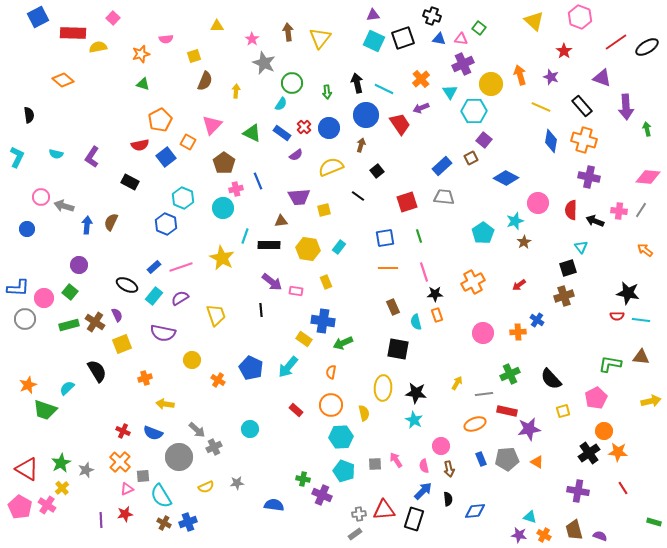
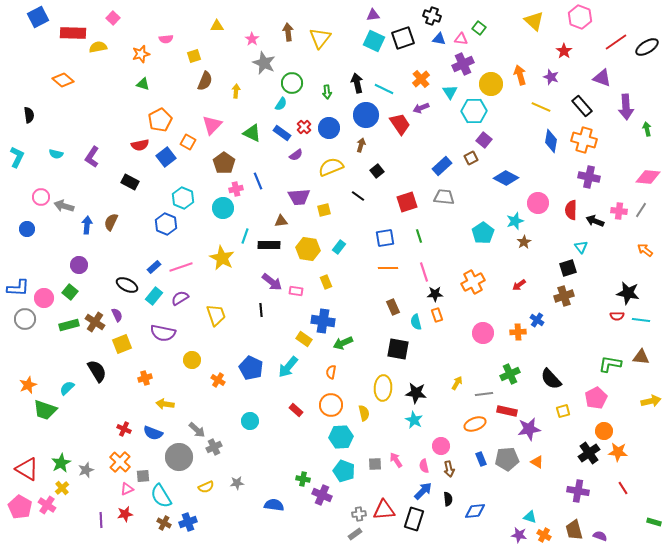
cyan circle at (250, 429): moved 8 px up
red cross at (123, 431): moved 1 px right, 2 px up
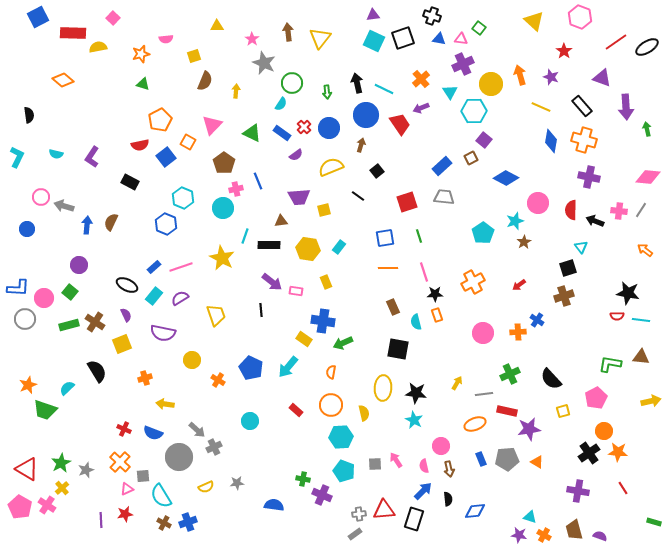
purple semicircle at (117, 315): moved 9 px right
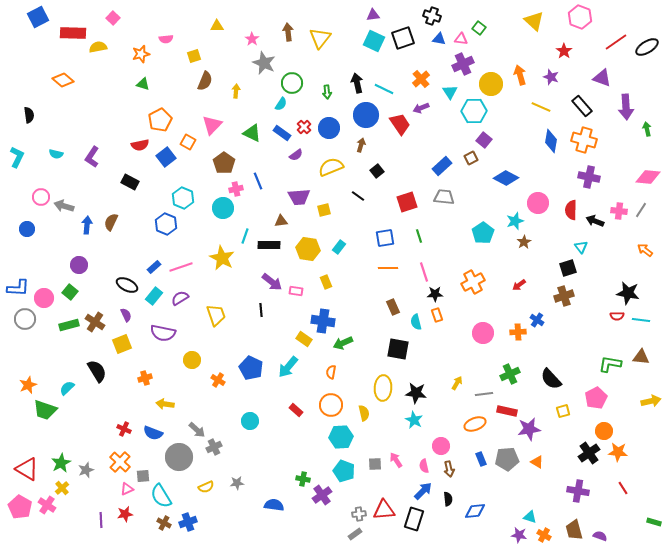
purple cross at (322, 495): rotated 30 degrees clockwise
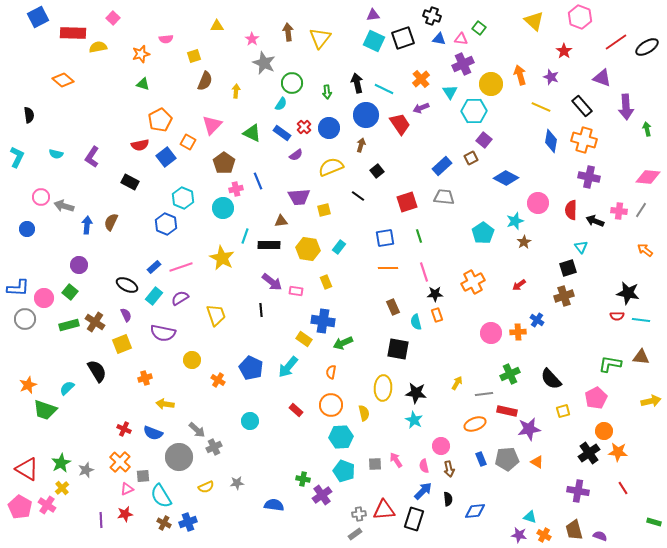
pink circle at (483, 333): moved 8 px right
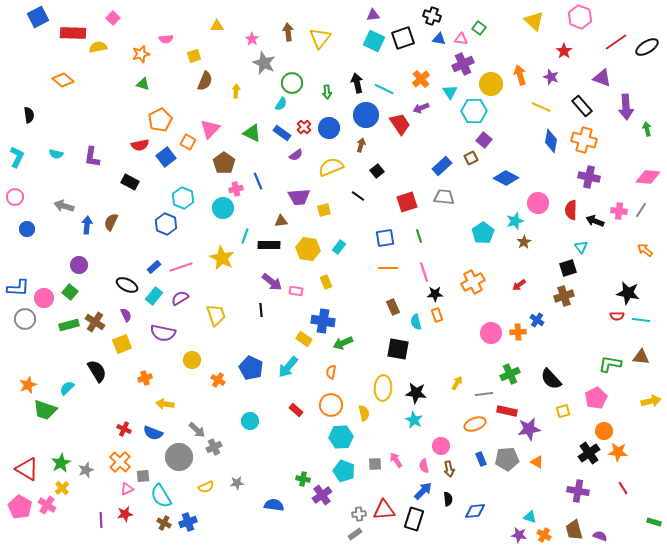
pink triangle at (212, 125): moved 2 px left, 4 px down
purple L-shape at (92, 157): rotated 25 degrees counterclockwise
pink circle at (41, 197): moved 26 px left
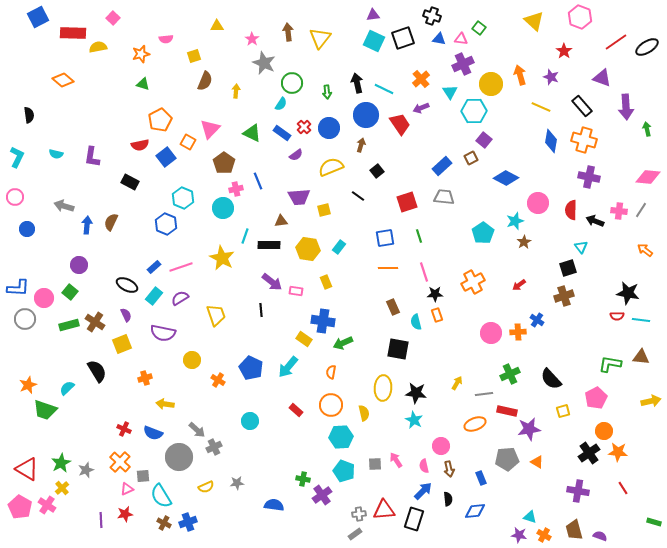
blue rectangle at (481, 459): moved 19 px down
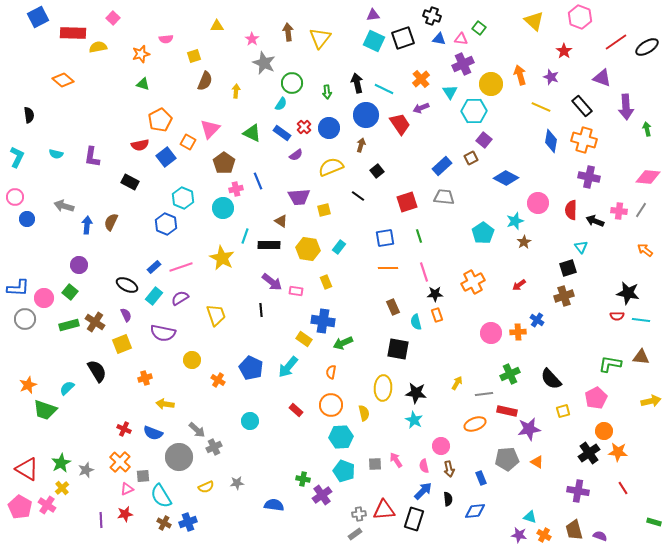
brown triangle at (281, 221): rotated 40 degrees clockwise
blue circle at (27, 229): moved 10 px up
